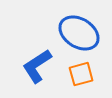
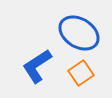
orange square: moved 1 px up; rotated 20 degrees counterclockwise
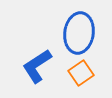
blue ellipse: rotated 66 degrees clockwise
